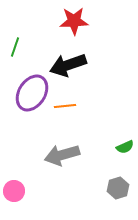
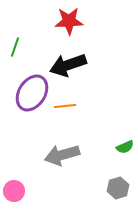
red star: moved 5 px left
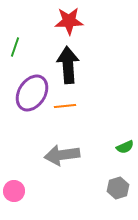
black arrow: rotated 105 degrees clockwise
gray arrow: rotated 8 degrees clockwise
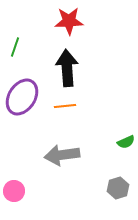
black arrow: moved 1 px left, 3 px down
purple ellipse: moved 10 px left, 4 px down
green semicircle: moved 1 px right, 5 px up
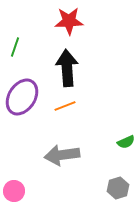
orange line: rotated 15 degrees counterclockwise
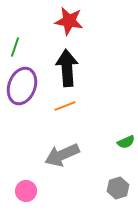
red star: rotated 12 degrees clockwise
purple ellipse: moved 11 px up; rotated 12 degrees counterclockwise
gray arrow: rotated 16 degrees counterclockwise
pink circle: moved 12 px right
